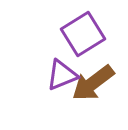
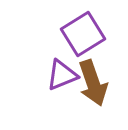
brown arrow: rotated 72 degrees counterclockwise
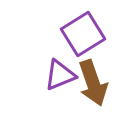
purple triangle: moved 2 px left
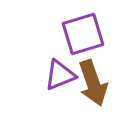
purple square: rotated 15 degrees clockwise
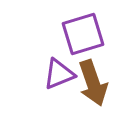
purple triangle: moved 1 px left, 1 px up
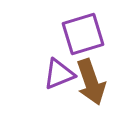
brown arrow: moved 2 px left, 1 px up
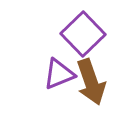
purple square: rotated 27 degrees counterclockwise
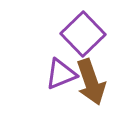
purple triangle: moved 2 px right
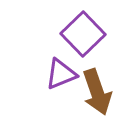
brown arrow: moved 6 px right, 10 px down
